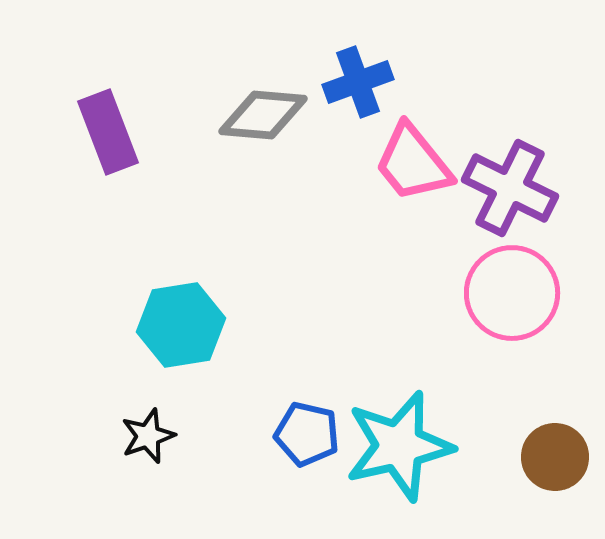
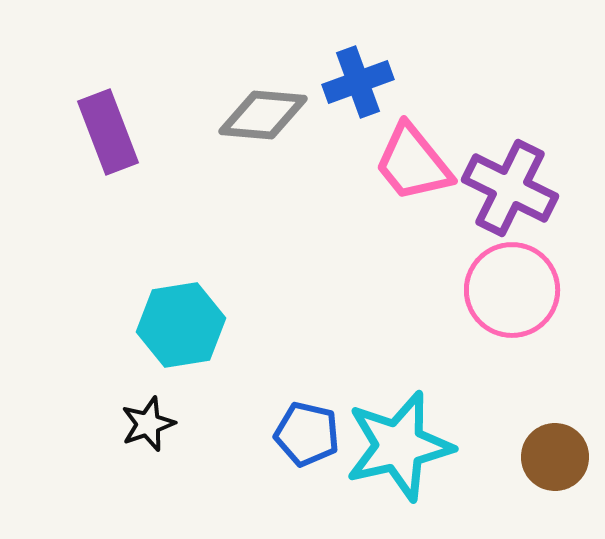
pink circle: moved 3 px up
black star: moved 12 px up
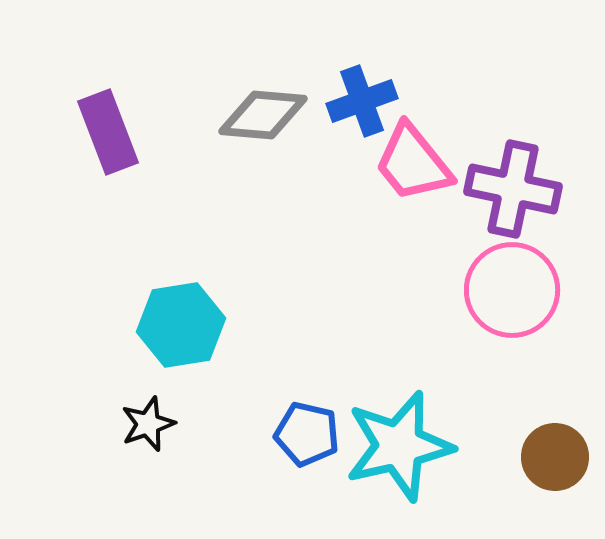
blue cross: moved 4 px right, 19 px down
purple cross: moved 3 px right, 1 px down; rotated 14 degrees counterclockwise
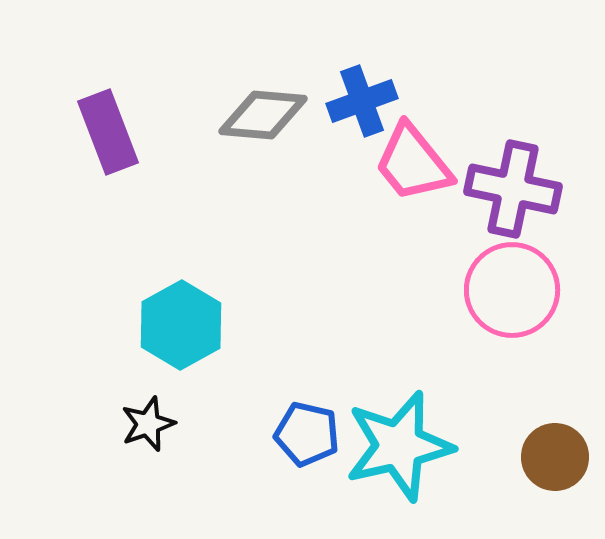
cyan hexagon: rotated 20 degrees counterclockwise
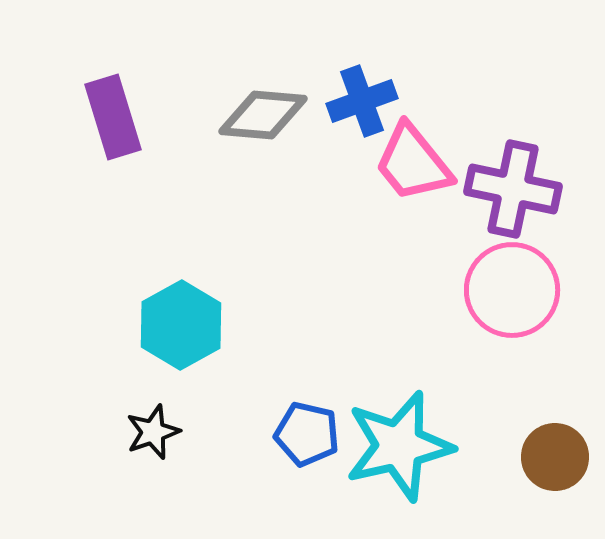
purple rectangle: moved 5 px right, 15 px up; rotated 4 degrees clockwise
black star: moved 5 px right, 8 px down
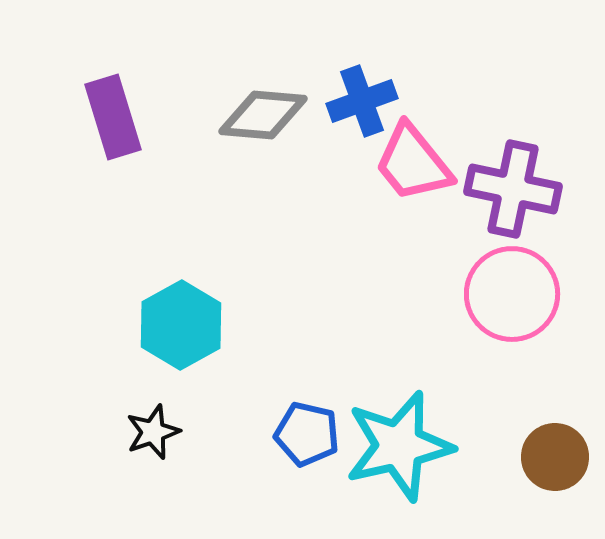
pink circle: moved 4 px down
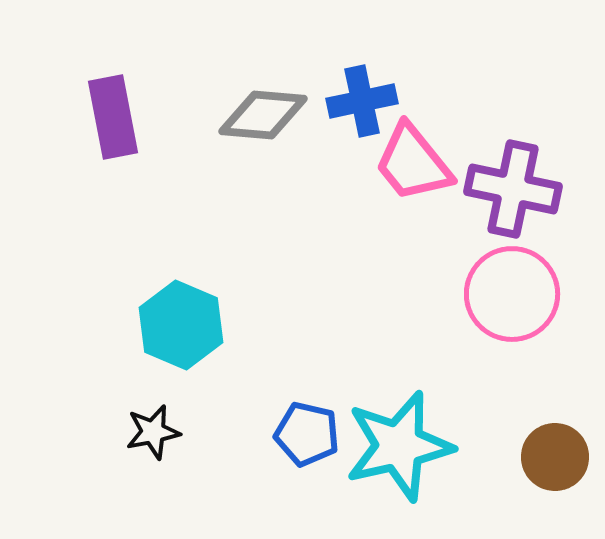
blue cross: rotated 8 degrees clockwise
purple rectangle: rotated 6 degrees clockwise
cyan hexagon: rotated 8 degrees counterclockwise
black star: rotated 8 degrees clockwise
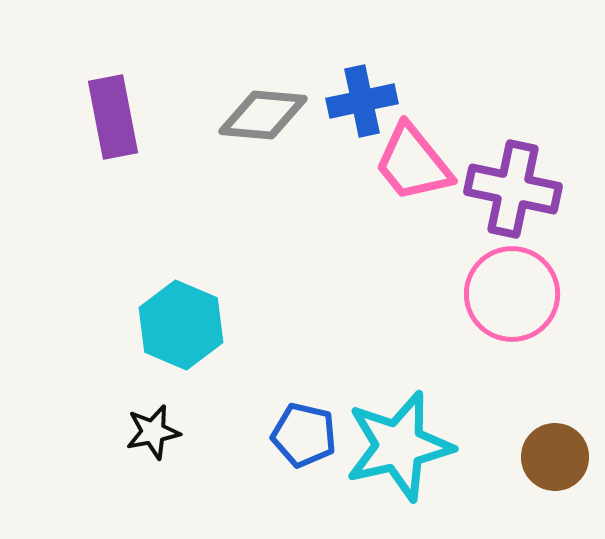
blue pentagon: moved 3 px left, 1 px down
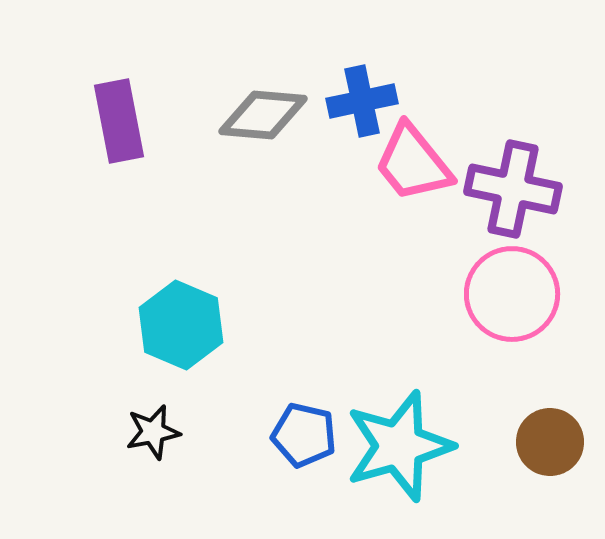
purple rectangle: moved 6 px right, 4 px down
cyan star: rotated 3 degrees counterclockwise
brown circle: moved 5 px left, 15 px up
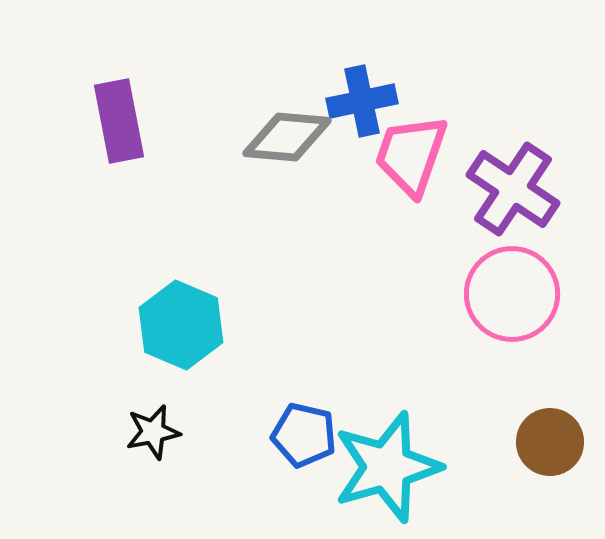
gray diamond: moved 24 px right, 22 px down
pink trapezoid: moved 2 px left, 8 px up; rotated 58 degrees clockwise
purple cross: rotated 22 degrees clockwise
cyan star: moved 12 px left, 21 px down
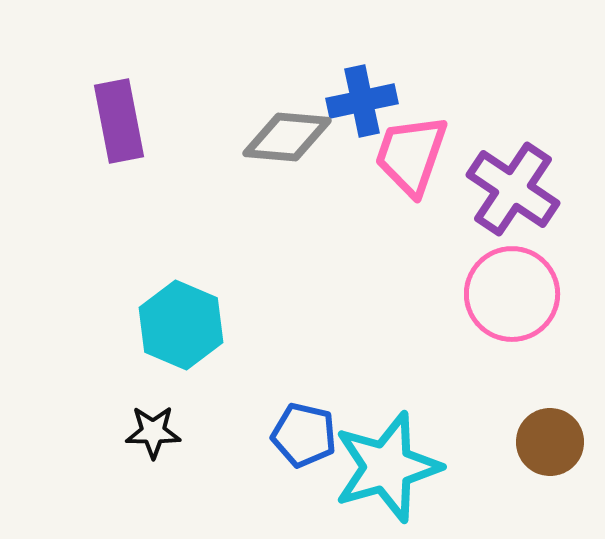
black star: rotated 12 degrees clockwise
